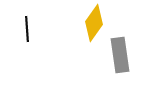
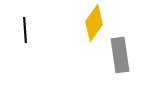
black line: moved 2 px left, 1 px down
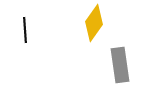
gray rectangle: moved 10 px down
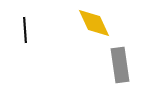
yellow diamond: rotated 60 degrees counterclockwise
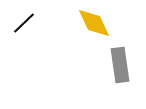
black line: moved 1 px left, 7 px up; rotated 50 degrees clockwise
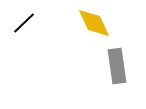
gray rectangle: moved 3 px left, 1 px down
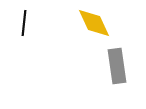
black line: rotated 40 degrees counterclockwise
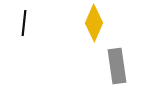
yellow diamond: rotated 48 degrees clockwise
